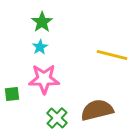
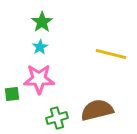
yellow line: moved 1 px left, 1 px up
pink star: moved 5 px left
green cross: rotated 30 degrees clockwise
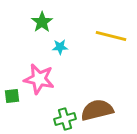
cyan star: moved 20 px right; rotated 28 degrees clockwise
yellow line: moved 18 px up
pink star: rotated 12 degrees clockwise
green square: moved 2 px down
green cross: moved 8 px right, 1 px down
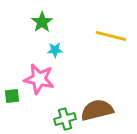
cyan star: moved 5 px left, 3 px down
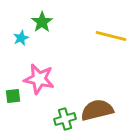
cyan star: moved 34 px left, 12 px up; rotated 21 degrees counterclockwise
green square: moved 1 px right
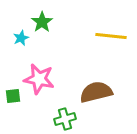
yellow line: rotated 8 degrees counterclockwise
brown semicircle: moved 1 px left, 18 px up
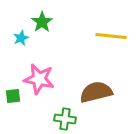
green cross: rotated 25 degrees clockwise
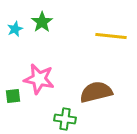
cyan star: moved 6 px left, 9 px up
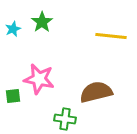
cyan star: moved 2 px left
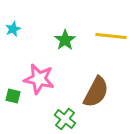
green star: moved 23 px right, 18 px down
brown semicircle: rotated 132 degrees clockwise
green square: rotated 21 degrees clockwise
green cross: rotated 30 degrees clockwise
